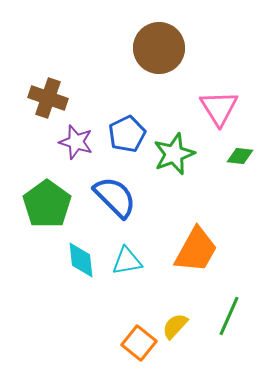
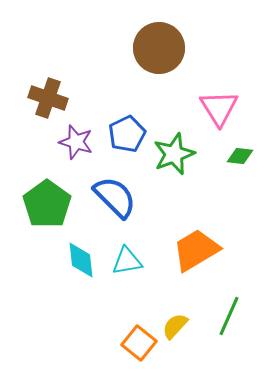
orange trapezoid: rotated 150 degrees counterclockwise
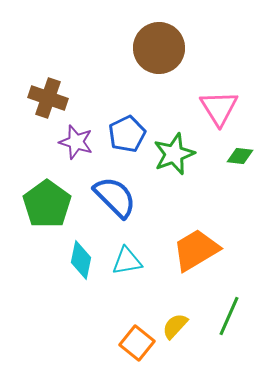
cyan diamond: rotated 18 degrees clockwise
orange square: moved 2 px left
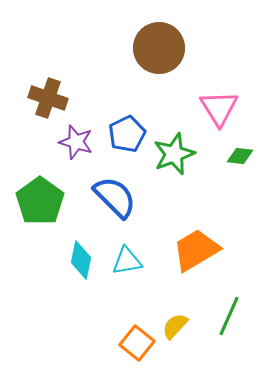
green pentagon: moved 7 px left, 3 px up
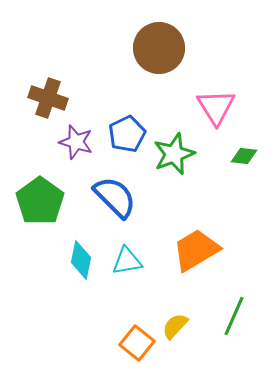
pink triangle: moved 3 px left, 1 px up
green diamond: moved 4 px right
green line: moved 5 px right
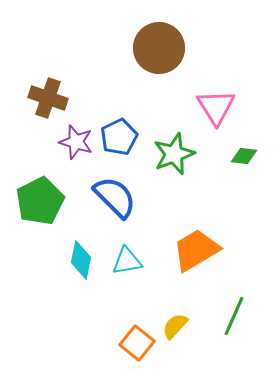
blue pentagon: moved 8 px left, 3 px down
green pentagon: rotated 9 degrees clockwise
